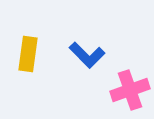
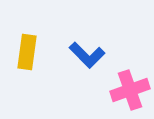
yellow rectangle: moved 1 px left, 2 px up
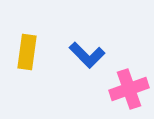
pink cross: moved 1 px left, 1 px up
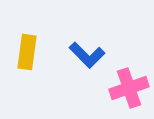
pink cross: moved 1 px up
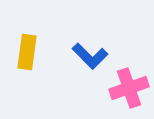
blue L-shape: moved 3 px right, 1 px down
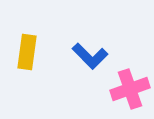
pink cross: moved 1 px right, 1 px down
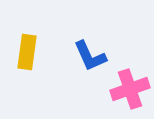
blue L-shape: rotated 21 degrees clockwise
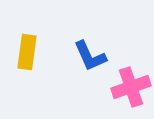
pink cross: moved 1 px right, 2 px up
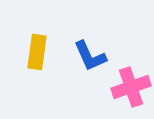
yellow rectangle: moved 10 px right
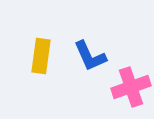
yellow rectangle: moved 4 px right, 4 px down
